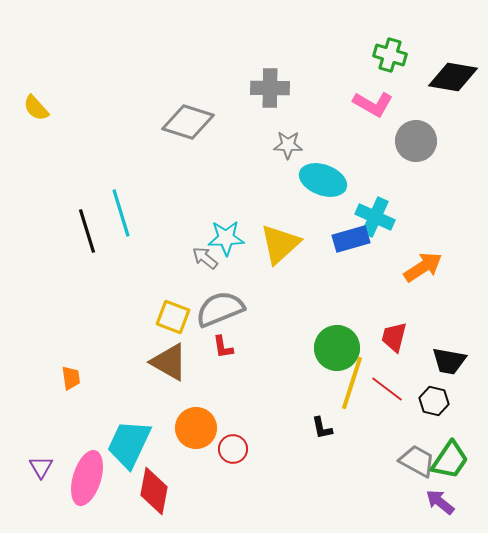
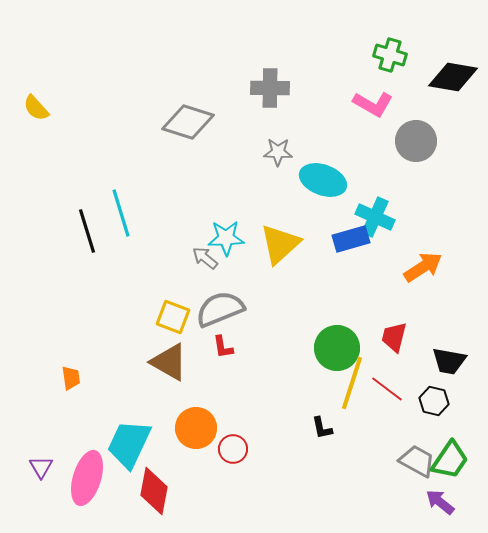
gray star: moved 10 px left, 7 px down
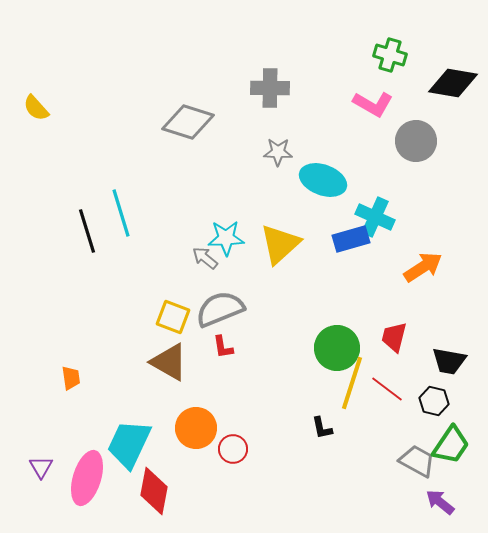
black diamond: moved 6 px down
green trapezoid: moved 1 px right, 15 px up
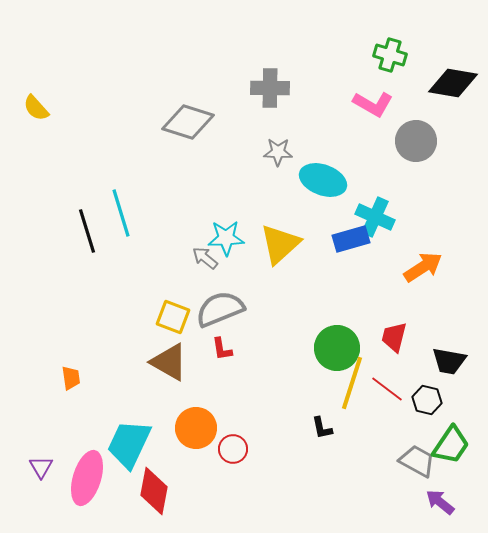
red L-shape: moved 1 px left, 2 px down
black hexagon: moved 7 px left, 1 px up
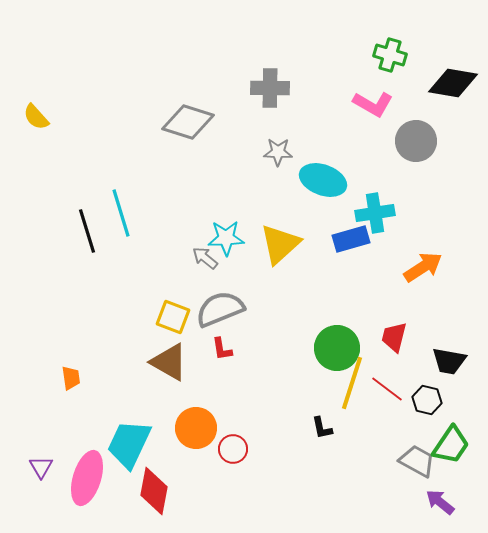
yellow semicircle: moved 9 px down
cyan cross: moved 4 px up; rotated 33 degrees counterclockwise
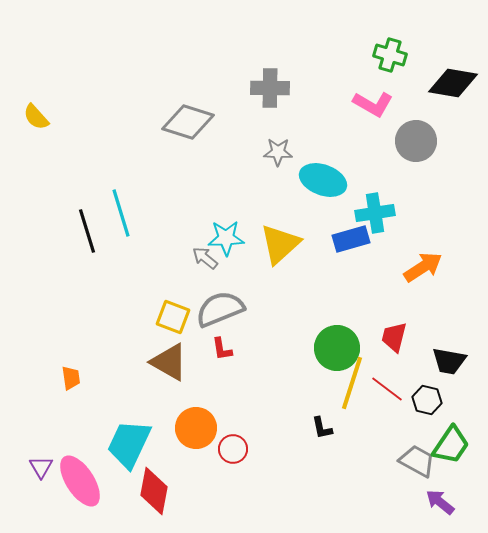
pink ellipse: moved 7 px left, 3 px down; rotated 50 degrees counterclockwise
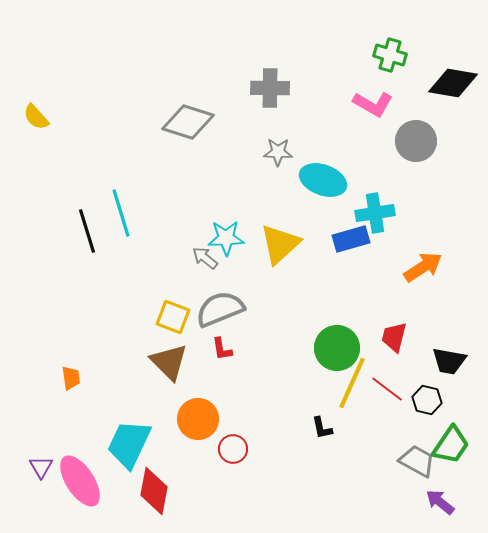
brown triangle: rotated 15 degrees clockwise
yellow line: rotated 6 degrees clockwise
orange circle: moved 2 px right, 9 px up
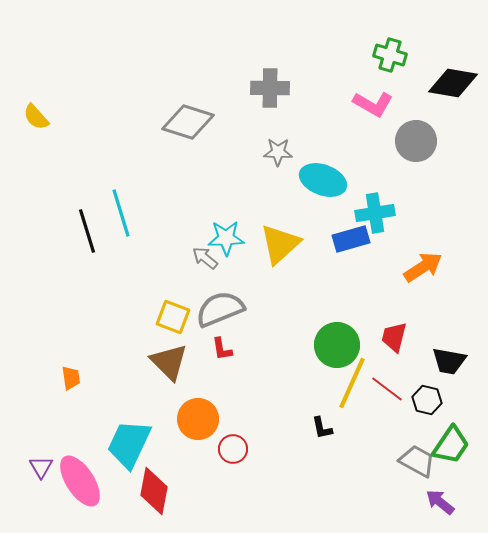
green circle: moved 3 px up
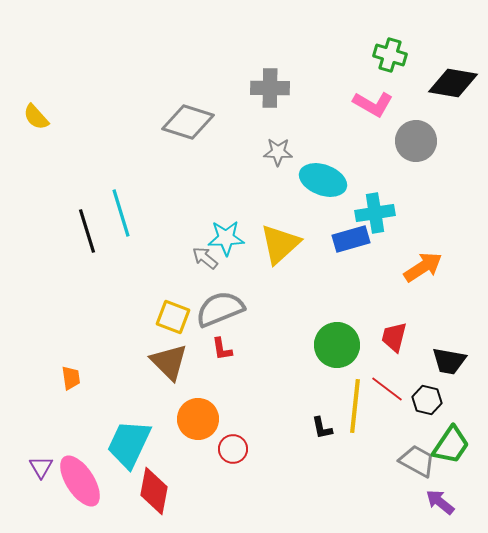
yellow line: moved 3 px right, 23 px down; rotated 18 degrees counterclockwise
